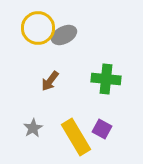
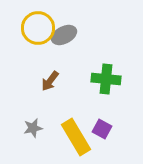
gray star: rotated 18 degrees clockwise
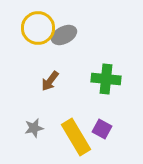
gray star: moved 1 px right
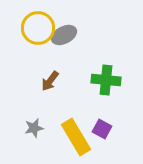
green cross: moved 1 px down
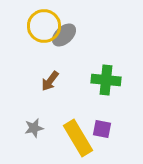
yellow circle: moved 6 px right, 2 px up
gray ellipse: rotated 15 degrees counterclockwise
purple square: rotated 18 degrees counterclockwise
yellow rectangle: moved 2 px right, 1 px down
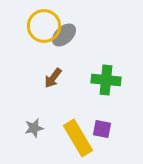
brown arrow: moved 3 px right, 3 px up
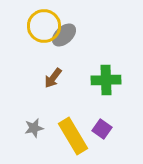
green cross: rotated 8 degrees counterclockwise
purple square: rotated 24 degrees clockwise
yellow rectangle: moved 5 px left, 2 px up
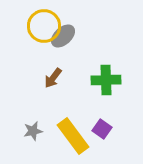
gray ellipse: moved 1 px left, 1 px down
gray star: moved 1 px left, 3 px down
yellow rectangle: rotated 6 degrees counterclockwise
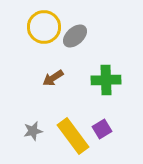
yellow circle: moved 1 px down
gray ellipse: moved 12 px right
brown arrow: rotated 20 degrees clockwise
purple square: rotated 24 degrees clockwise
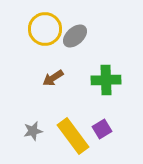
yellow circle: moved 1 px right, 2 px down
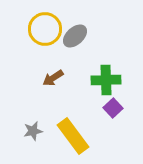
purple square: moved 11 px right, 21 px up; rotated 12 degrees counterclockwise
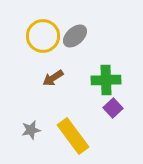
yellow circle: moved 2 px left, 7 px down
gray star: moved 2 px left, 1 px up
